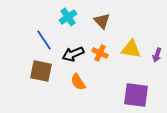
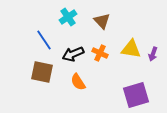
purple arrow: moved 4 px left, 1 px up
brown square: moved 1 px right, 1 px down
purple square: rotated 24 degrees counterclockwise
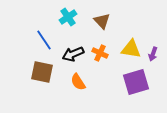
purple square: moved 13 px up
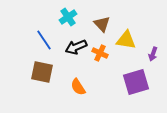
brown triangle: moved 3 px down
yellow triangle: moved 5 px left, 9 px up
black arrow: moved 3 px right, 7 px up
orange semicircle: moved 5 px down
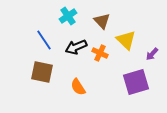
cyan cross: moved 1 px up
brown triangle: moved 3 px up
yellow triangle: rotated 35 degrees clockwise
purple arrow: moved 1 px left; rotated 24 degrees clockwise
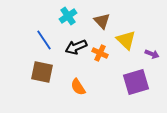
purple arrow: rotated 112 degrees counterclockwise
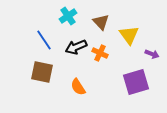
brown triangle: moved 1 px left, 1 px down
yellow triangle: moved 3 px right, 5 px up; rotated 10 degrees clockwise
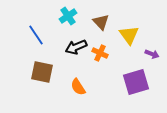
blue line: moved 8 px left, 5 px up
